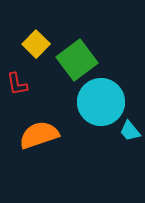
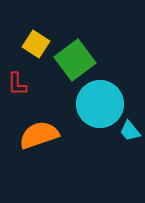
yellow square: rotated 12 degrees counterclockwise
green square: moved 2 px left
red L-shape: rotated 10 degrees clockwise
cyan circle: moved 1 px left, 2 px down
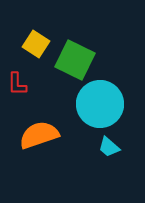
green square: rotated 27 degrees counterclockwise
cyan trapezoid: moved 21 px left, 16 px down; rotated 10 degrees counterclockwise
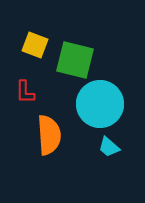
yellow square: moved 1 px left, 1 px down; rotated 12 degrees counterclockwise
green square: rotated 12 degrees counterclockwise
red L-shape: moved 8 px right, 8 px down
orange semicircle: moved 10 px right; rotated 105 degrees clockwise
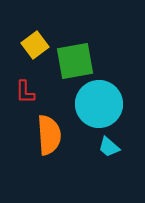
yellow square: rotated 32 degrees clockwise
green square: moved 1 px down; rotated 24 degrees counterclockwise
cyan circle: moved 1 px left
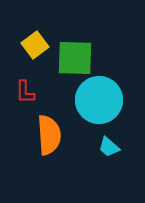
green square: moved 3 px up; rotated 12 degrees clockwise
cyan circle: moved 4 px up
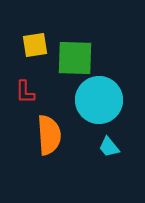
yellow square: rotated 28 degrees clockwise
cyan trapezoid: rotated 10 degrees clockwise
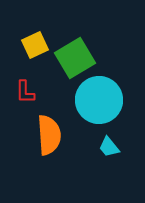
yellow square: rotated 16 degrees counterclockwise
green square: rotated 33 degrees counterclockwise
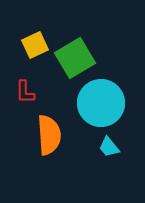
cyan circle: moved 2 px right, 3 px down
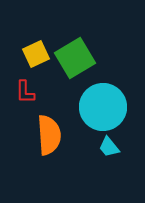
yellow square: moved 1 px right, 9 px down
cyan circle: moved 2 px right, 4 px down
